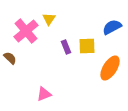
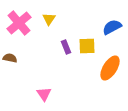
pink cross: moved 7 px left, 8 px up
brown semicircle: rotated 32 degrees counterclockwise
pink triangle: rotated 42 degrees counterclockwise
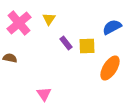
purple rectangle: moved 4 px up; rotated 16 degrees counterclockwise
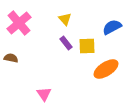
yellow triangle: moved 16 px right; rotated 16 degrees counterclockwise
brown semicircle: moved 1 px right
orange ellipse: moved 4 px left, 1 px down; rotated 25 degrees clockwise
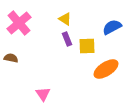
yellow triangle: rotated 16 degrees counterclockwise
purple rectangle: moved 1 px right, 4 px up; rotated 16 degrees clockwise
pink triangle: moved 1 px left
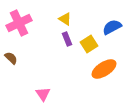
pink cross: rotated 15 degrees clockwise
yellow square: moved 2 px right, 2 px up; rotated 30 degrees counterclockwise
brown semicircle: rotated 32 degrees clockwise
orange ellipse: moved 2 px left
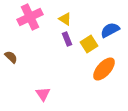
pink cross: moved 11 px right, 6 px up
blue semicircle: moved 2 px left, 3 px down
brown semicircle: moved 1 px up
orange ellipse: rotated 15 degrees counterclockwise
